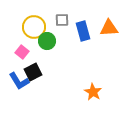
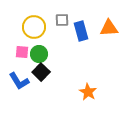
blue rectangle: moved 2 px left
green circle: moved 8 px left, 13 px down
pink square: rotated 32 degrees counterclockwise
black square: moved 8 px right; rotated 18 degrees counterclockwise
orange star: moved 5 px left
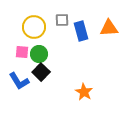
orange star: moved 4 px left
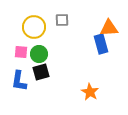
blue rectangle: moved 20 px right, 13 px down
pink square: moved 1 px left
black square: rotated 30 degrees clockwise
blue L-shape: rotated 40 degrees clockwise
orange star: moved 6 px right
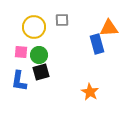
blue rectangle: moved 4 px left
green circle: moved 1 px down
